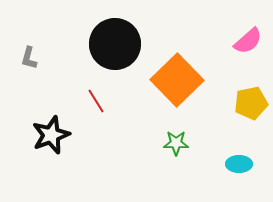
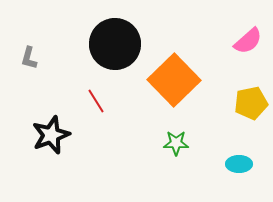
orange square: moved 3 px left
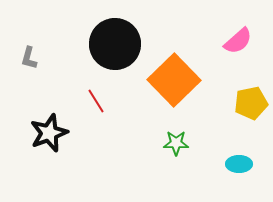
pink semicircle: moved 10 px left
black star: moved 2 px left, 2 px up
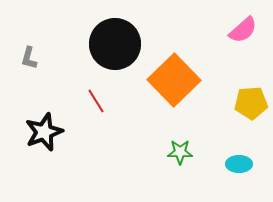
pink semicircle: moved 5 px right, 11 px up
yellow pentagon: rotated 8 degrees clockwise
black star: moved 5 px left, 1 px up
green star: moved 4 px right, 9 px down
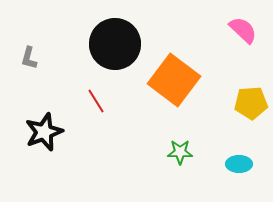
pink semicircle: rotated 96 degrees counterclockwise
orange square: rotated 9 degrees counterclockwise
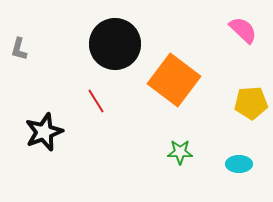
gray L-shape: moved 10 px left, 9 px up
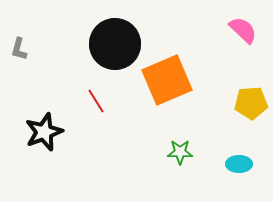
orange square: moved 7 px left; rotated 30 degrees clockwise
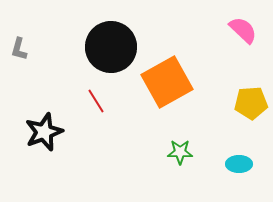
black circle: moved 4 px left, 3 px down
orange square: moved 2 px down; rotated 6 degrees counterclockwise
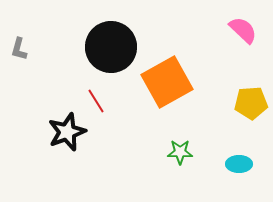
black star: moved 23 px right
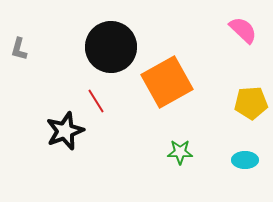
black star: moved 2 px left, 1 px up
cyan ellipse: moved 6 px right, 4 px up
